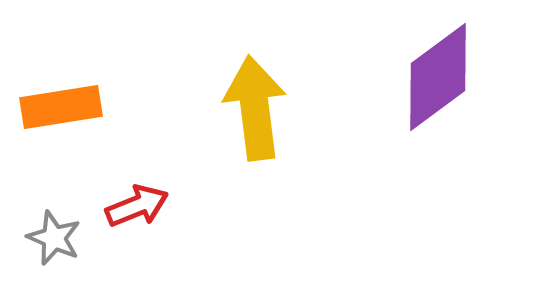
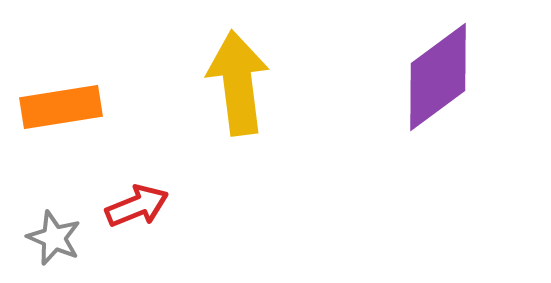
yellow arrow: moved 17 px left, 25 px up
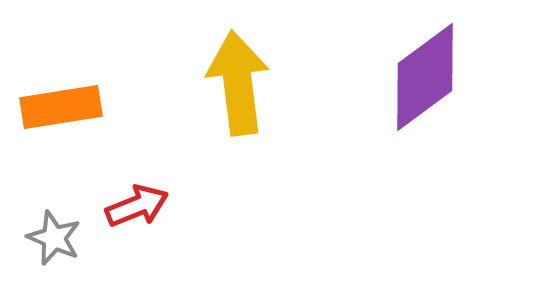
purple diamond: moved 13 px left
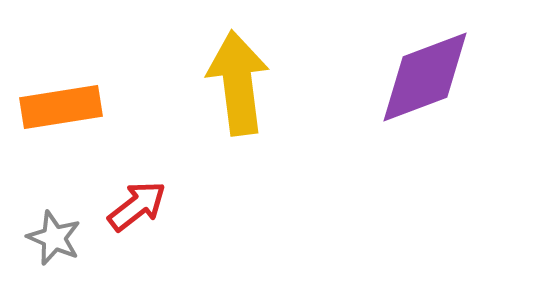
purple diamond: rotated 16 degrees clockwise
red arrow: rotated 16 degrees counterclockwise
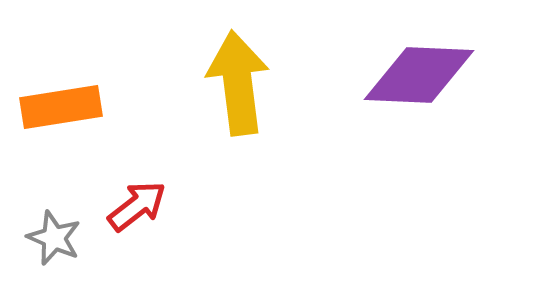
purple diamond: moved 6 px left, 2 px up; rotated 23 degrees clockwise
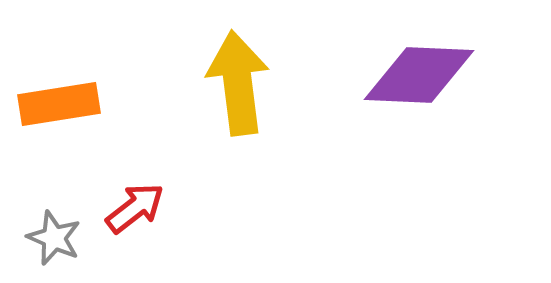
orange rectangle: moved 2 px left, 3 px up
red arrow: moved 2 px left, 2 px down
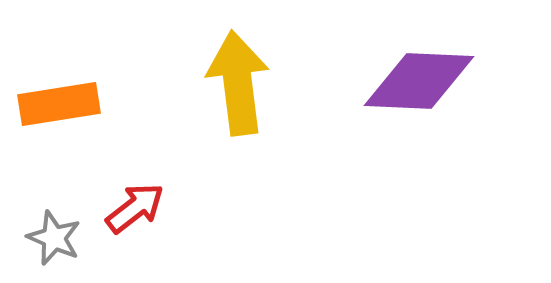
purple diamond: moved 6 px down
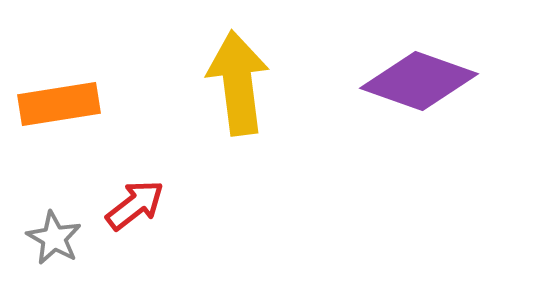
purple diamond: rotated 17 degrees clockwise
red arrow: moved 3 px up
gray star: rotated 6 degrees clockwise
